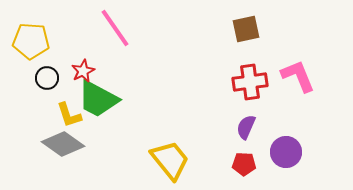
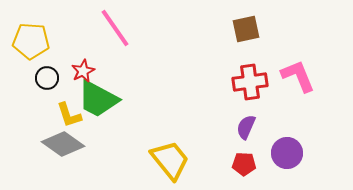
purple circle: moved 1 px right, 1 px down
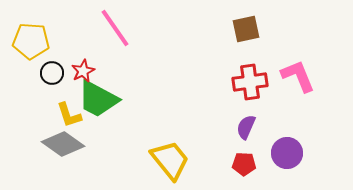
black circle: moved 5 px right, 5 px up
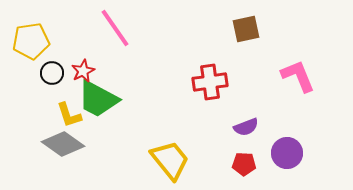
yellow pentagon: rotated 12 degrees counterclockwise
red cross: moved 40 px left
purple semicircle: rotated 135 degrees counterclockwise
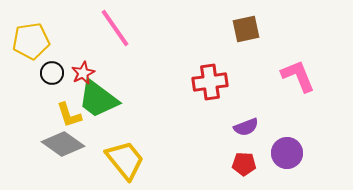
red star: moved 2 px down
green trapezoid: rotated 9 degrees clockwise
yellow trapezoid: moved 45 px left
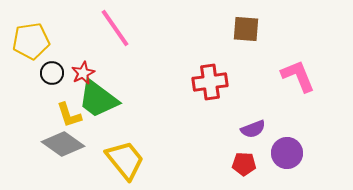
brown square: rotated 16 degrees clockwise
purple semicircle: moved 7 px right, 2 px down
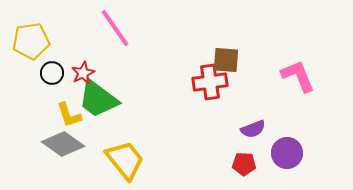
brown square: moved 20 px left, 31 px down
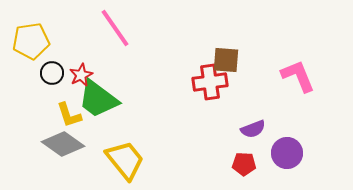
red star: moved 2 px left, 2 px down
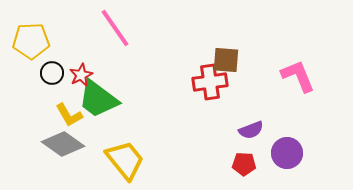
yellow pentagon: rotated 6 degrees clockwise
yellow L-shape: rotated 12 degrees counterclockwise
purple semicircle: moved 2 px left, 1 px down
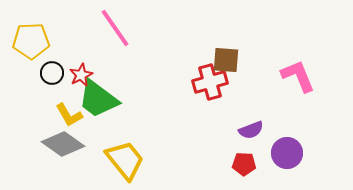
red cross: rotated 8 degrees counterclockwise
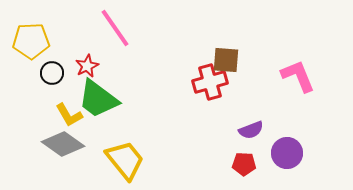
red star: moved 6 px right, 9 px up
